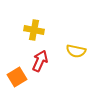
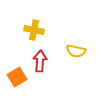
red arrow: rotated 20 degrees counterclockwise
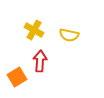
yellow cross: rotated 18 degrees clockwise
yellow semicircle: moved 7 px left, 16 px up
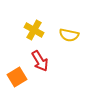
red arrow: rotated 145 degrees clockwise
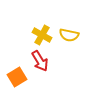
yellow cross: moved 8 px right, 5 px down
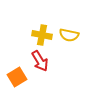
yellow cross: rotated 18 degrees counterclockwise
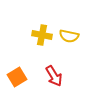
yellow semicircle: moved 1 px down
red arrow: moved 14 px right, 15 px down
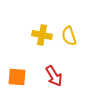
yellow semicircle: rotated 60 degrees clockwise
orange square: rotated 36 degrees clockwise
